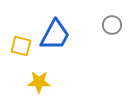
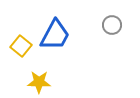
yellow square: rotated 25 degrees clockwise
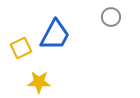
gray circle: moved 1 px left, 8 px up
yellow square: moved 2 px down; rotated 25 degrees clockwise
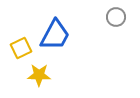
gray circle: moved 5 px right
yellow star: moved 7 px up
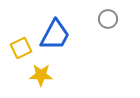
gray circle: moved 8 px left, 2 px down
yellow star: moved 2 px right
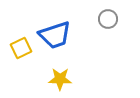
blue trapezoid: rotated 44 degrees clockwise
yellow star: moved 19 px right, 4 px down
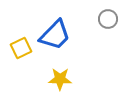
blue trapezoid: rotated 28 degrees counterclockwise
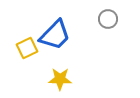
yellow square: moved 6 px right
